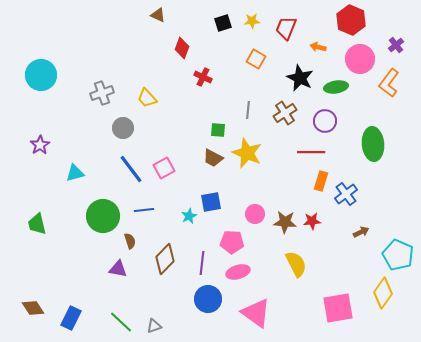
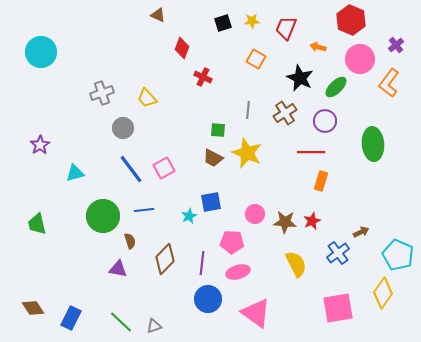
cyan circle at (41, 75): moved 23 px up
green ellipse at (336, 87): rotated 35 degrees counterclockwise
blue cross at (346, 194): moved 8 px left, 59 px down
red star at (312, 221): rotated 18 degrees counterclockwise
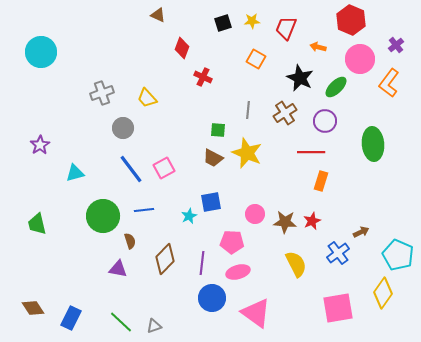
blue circle at (208, 299): moved 4 px right, 1 px up
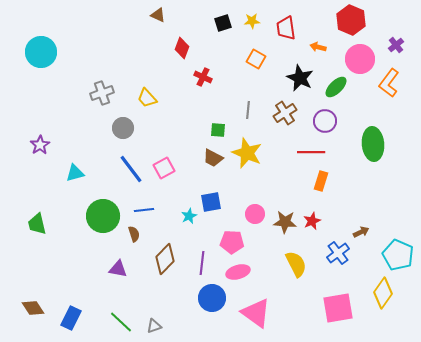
red trapezoid at (286, 28): rotated 30 degrees counterclockwise
brown semicircle at (130, 241): moved 4 px right, 7 px up
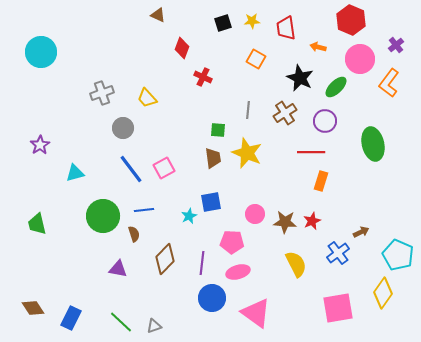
green ellipse at (373, 144): rotated 8 degrees counterclockwise
brown trapezoid at (213, 158): rotated 125 degrees counterclockwise
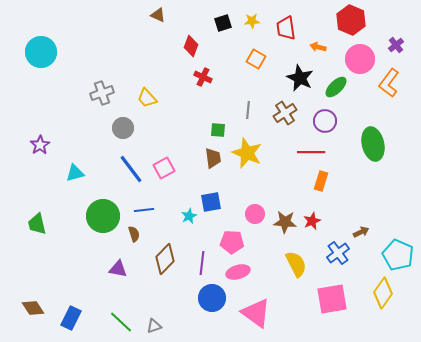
red diamond at (182, 48): moved 9 px right, 2 px up
pink square at (338, 308): moved 6 px left, 9 px up
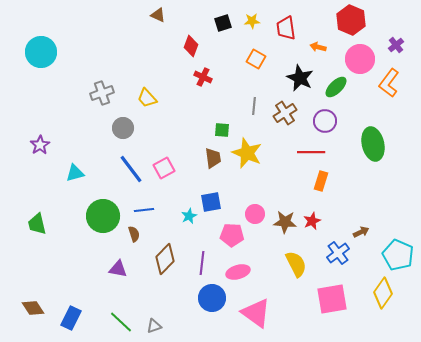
gray line at (248, 110): moved 6 px right, 4 px up
green square at (218, 130): moved 4 px right
pink pentagon at (232, 242): moved 7 px up
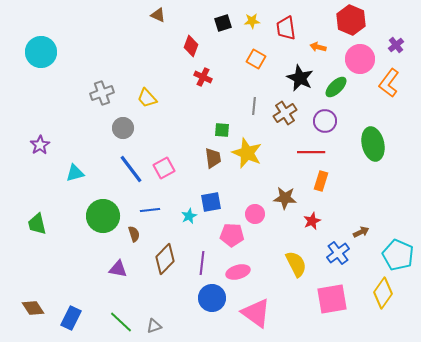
blue line at (144, 210): moved 6 px right
brown star at (285, 222): moved 24 px up
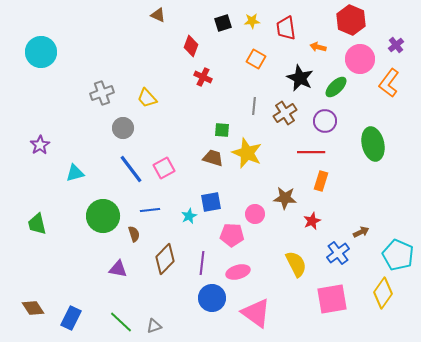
brown trapezoid at (213, 158): rotated 65 degrees counterclockwise
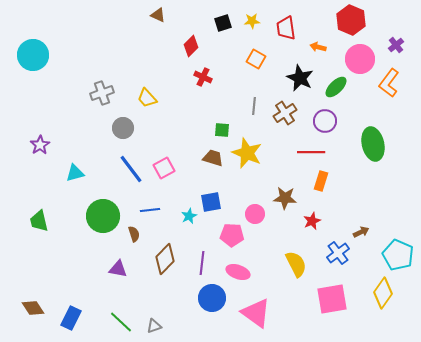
red diamond at (191, 46): rotated 25 degrees clockwise
cyan circle at (41, 52): moved 8 px left, 3 px down
green trapezoid at (37, 224): moved 2 px right, 3 px up
pink ellipse at (238, 272): rotated 35 degrees clockwise
